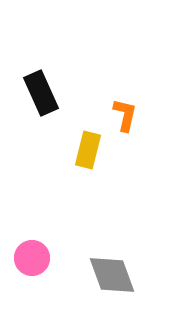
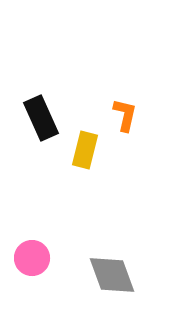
black rectangle: moved 25 px down
yellow rectangle: moved 3 px left
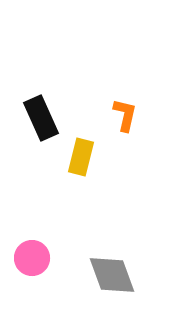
yellow rectangle: moved 4 px left, 7 px down
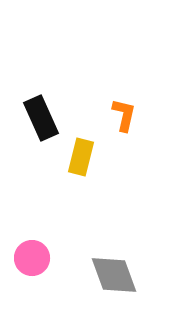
orange L-shape: moved 1 px left
gray diamond: moved 2 px right
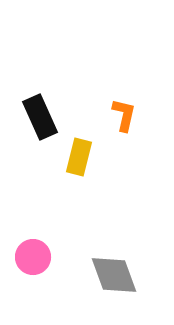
black rectangle: moved 1 px left, 1 px up
yellow rectangle: moved 2 px left
pink circle: moved 1 px right, 1 px up
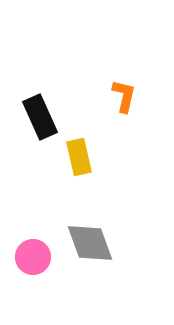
orange L-shape: moved 19 px up
yellow rectangle: rotated 27 degrees counterclockwise
gray diamond: moved 24 px left, 32 px up
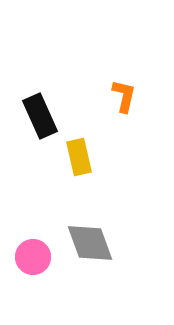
black rectangle: moved 1 px up
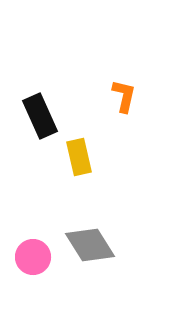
gray diamond: moved 2 px down; rotated 12 degrees counterclockwise
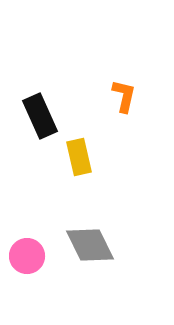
gray diamond: rotated 6 degrees clockwise
pink circle: moved 6 px left, 1 px up
